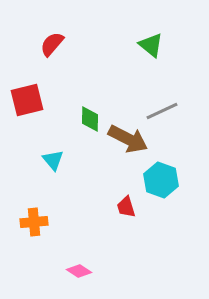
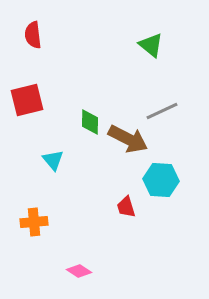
red semicircle: moved 19 px left, 9 px up; rotated 48 degrees counterclockwise
green diamond: moved 3 px down
cyan hexagon: rotated 16 degrees counterclockwise
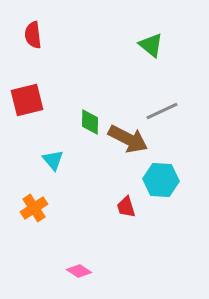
orange cross: moved 14 px up; rotated 28 degrees counterclockwise
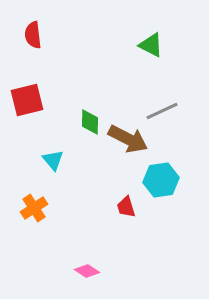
green triangle: rotated 12 degrees counterclockwise
cyan hexagon: rotated 12 degrees counterclockwise
pink diamond: moved 8 px right
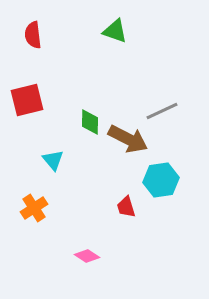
green triangle: moved 36 px left, 14 px up; rotated 8 degrees counterclockwise
pink diamond: moved 15 px up
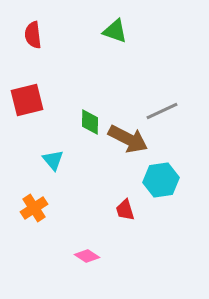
red trapezoid: moved 1 px left, 3 px down
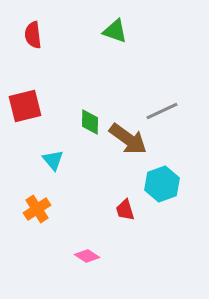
red square: moved 2 px left, 6 px down
brown arrow: rotated 9 degrees clockwise
cyan hexagon: moved 1 px right, 4 px down; rotated 12 degrees counterclockwise
orange cross: moved 3 px right, 1 px down
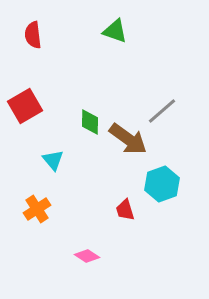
red square: rotated 16 degrees counterclockwise
gray line: rotated 16 degrees counterclockwise
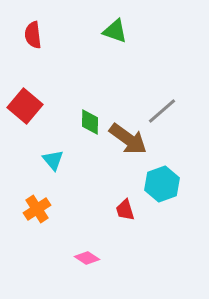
red square: rotated 20 degrees counterclockwise
pink diamond: moved 2 px down
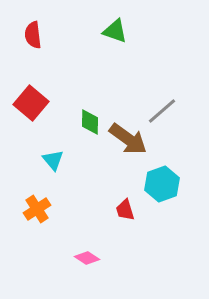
red square: moved 6 px right, 3 px up
